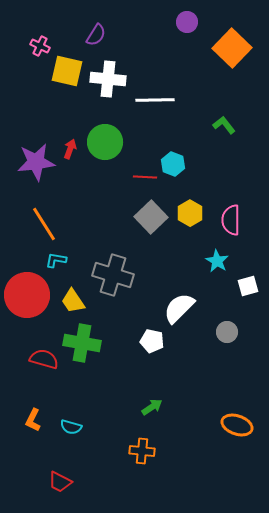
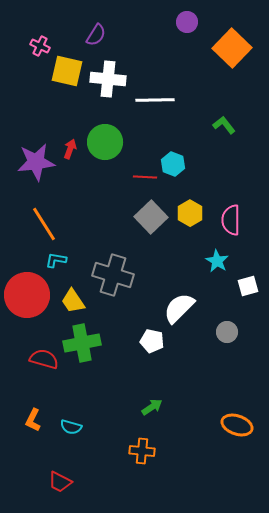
green cross: rotated 21 degrees counterclockwise
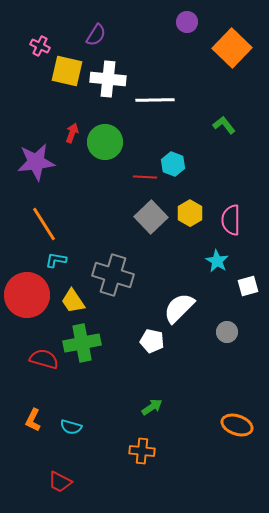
red arrow: moved 2 px right, 16 px up
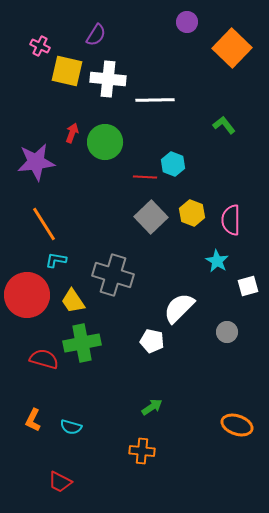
yellow hexagon: moved 2 px right; rotated 10 degrees counterclockwise
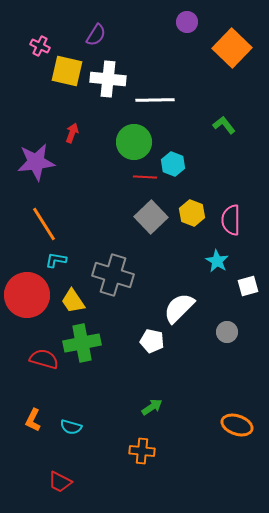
green circle: moved 29 px right
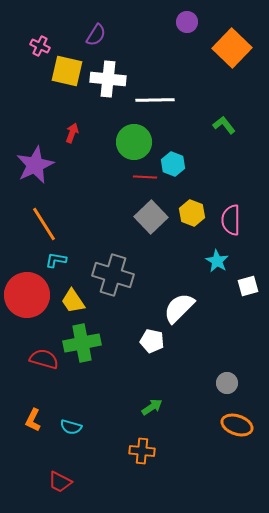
purple star: moved 1 px left, 3 px down; rotated 18 degrees counterclockwise
gray circle: moved 51 px down
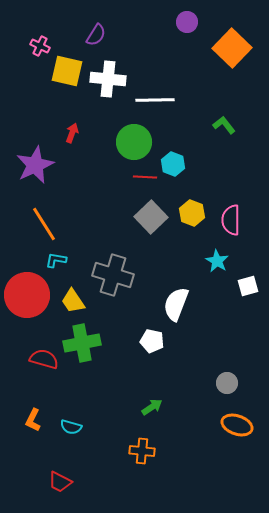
white semicircle: moved 3 px left, 4 px up; rotated 24 degrees counterclockwise
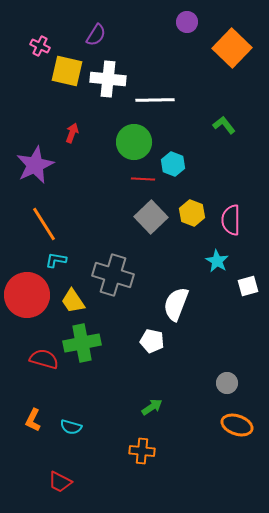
red line: moved 2 px left, 2 px down
